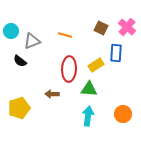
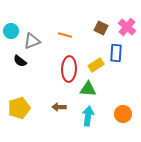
green triangle: moved 1 px left
brown arrow: moved 7 px right, 13 px down
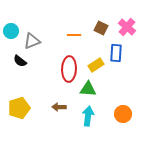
orange line: moved 9 px right; rotated 16 degrees counterclockwise
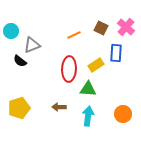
pink cross: moved 1 px left
orange line: rotated 24 degrees counterclockwise
gray triangle: moved 4 px down
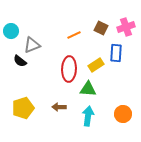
pink cross: rotated 30 degrees clockwise
yellow pentagon: moved 4 px right
